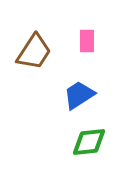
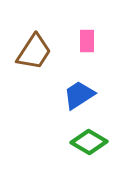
green diamond: rotated 36 degrees clockwise
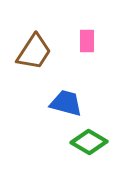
blue trapezoid: moved 13 px left, 8 px down; rotated 48 degrees clockwise
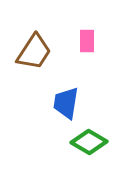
blue trapezoid: rotated 96 degrees counterclockwise
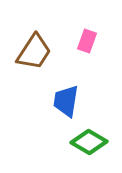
pink rectangle: rotated 20 degrees clockwise
blue trapezoid: moved 2 px up
